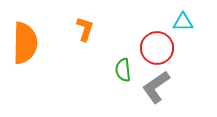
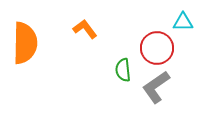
orange L-shape: rotated 55 degrees counterclockwise
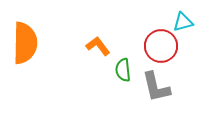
cyan triangle: rotated 15 degrees counterclockwise
orange L-shape: moved 13 px right, 17 px down
red circle: moved 4 px right, 2 px up
gray L-shape: rotated 68 degrees counterclockwise
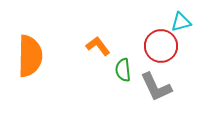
cyan triangle: moved 2 px left
orange semicircle: moved 5 px right, 13 px down
gray L-shape: rotated 12 degrees counterclockwise
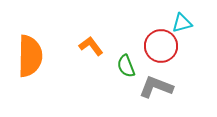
cyan triangle: moved 1 px right, 1 px down
orange L-shape: moved 7 px left
green semicircle: moved 3 px right, 4 px up; rotated 15 degrees counterclockwise
gray L-shape: rotated 136 degrees clockwise
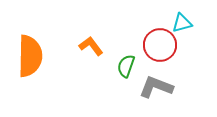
red circle: moved 1 px left, 1 px up
green semicircle: rotated 40 degrees clockwise
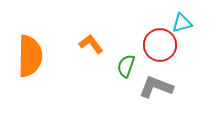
orange L-shape: moved 2 px up
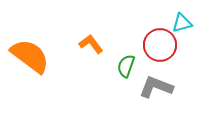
orange semicircle: rotated 54 degrees counterclockwise
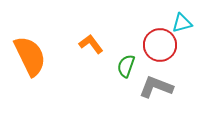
orange semicircle: rotated 27 degrees clockwise
